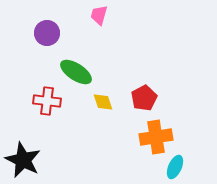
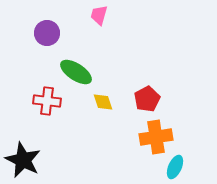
red pentagon: moved 3 px right, 1 px down
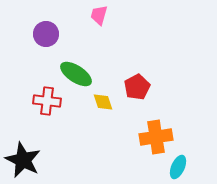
purple circle: moved 1 px left, 1 px down
green ellipse: moved 2 px down
red pentagon: moved 10 px left, 12 px up
cyan ellipse: moved 3 px right
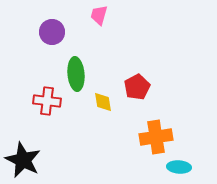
purple circle: moved 6 px right, 2 px up
green ellipse: rotated 52 degrees clockwise
yellow diamond: rotated 10 degrees clockwise
cyan ellipse: moved 1 px right; rotated 70 degrees clockwise
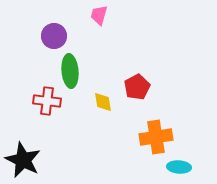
purple circle: moved 2 px right, 4 px down
green ellipse: moved 6 px left, 3 px up
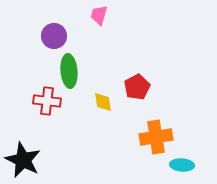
green ellipse: moved 1 px left
cyan ellipse: moved 3 px right, 2 px up
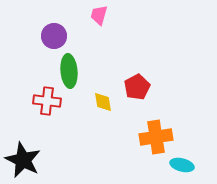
cyan ellipse: rotated 10 degrees clockwise
